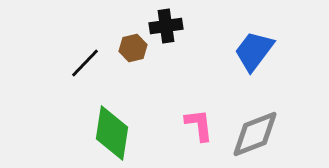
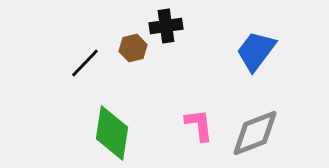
blue trapezoid: moved 2 px right
gray diamond: moved 1 px up
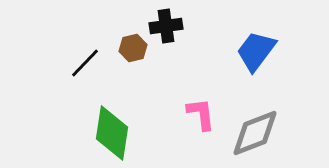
pink L-shape: moved 2 px right, 11 px up
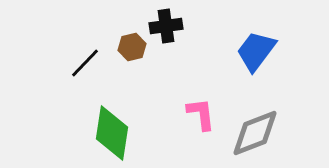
brown hexagon: moved 1 px left, 1 px up
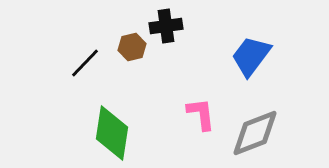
blue trapezoid: moved 5 px left, 5 px down
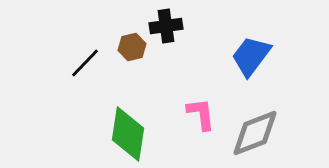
green diamond: moved 16 px right, 1 px down
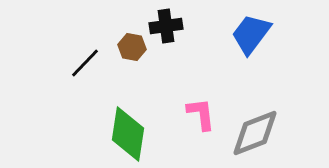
brown hexagon: rotated 24 degrees clockwise
blue trapezoid: moved 22 px up
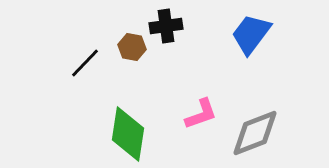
pink L-shape: rotated 78 degrees clockwise
